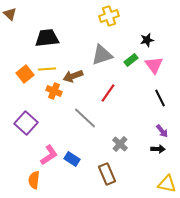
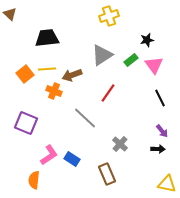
gray triangle: rotated 15 degrees counterclockwise
brown arrow: moved 1 px left, 1 px up
purple square: rotated 20 degrees counterclockwise
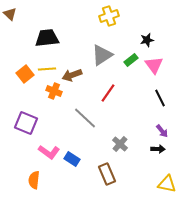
pink L-shape: moved 3 px up; rotated 70 degrees clockwise
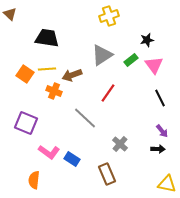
black trapezoid: rotated 15 degrees clockwise
orange square: rotated 18 degrees counterclockwise
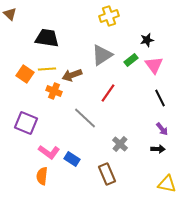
purple arrow: moved 2 px up
orange semicircle: moved 8 px right, 4 px up
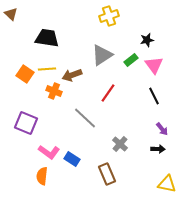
brown triangle: moved 1 px right
black line: moved 6 px left, 2 px up
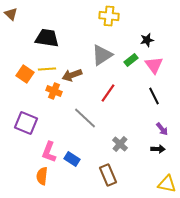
yellow cross: rotated 24 degrees clockwise
pink L-shape: rotated 75 degrees clockwise
brown rectangle: moved 1 px right, 1 px down
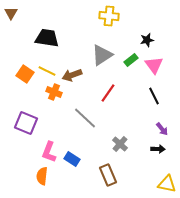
brown triangle: moved 1 px up; rotated 16 degrees clockwise
yellow line: moved 2 px down; rotated 30 degrees clockwise
orange cross: moved 1 px down
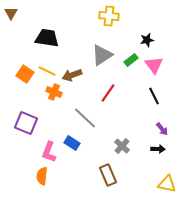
gray cross: moved 2 px right, 2 px down
blue rectangle: moved 16 px up
